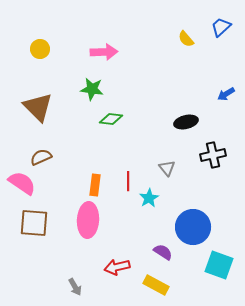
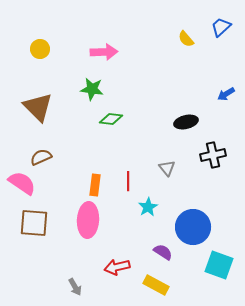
cyan star: moved 1 px left, 9 px down
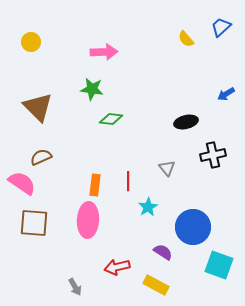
yellow circle: moved 9 px left, 7 px up
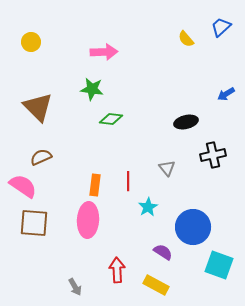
pink semicircle: moved 1 px right, 3 px down
red arrow: moved 3 px down; rotated 100 degrees clockwise
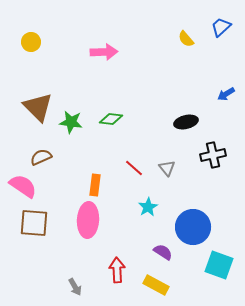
green star: moved 21 px left, 33 px down
red line: moved 6 px right, 13 px up; rotated 48 degrees counterclockwise
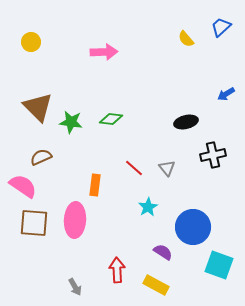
pink ellipse: moved 13 px left
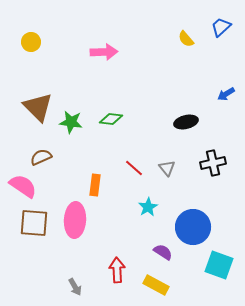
black cross: moved 8 px down
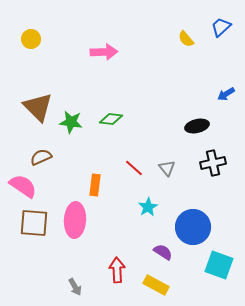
yellow circle: moved 3 px up
black ellipse: moved 11 px right, 4 px down
